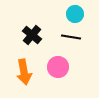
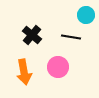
cyan circle: moved 11 px right, 1 px down
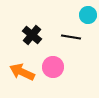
cyan circle: moved 2 px right
pink circle: moved 5 px left
orange arrow: moved 2 px left; rotated 125 degrees clockwise
